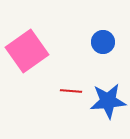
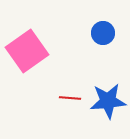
blue circle: moved 9 px up
red line: moved 1 px left, 7 px down
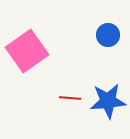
blue circle: moved 5 px right, 2 px down
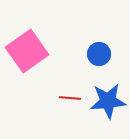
blue circle: moved 9 px left, 19 px down
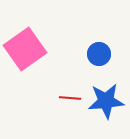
pink square: moved 2 px left, 2 px up
blue star: moved 2 px left
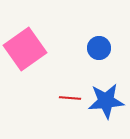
blue circle: moved 6 px up
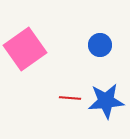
blue circle: moved 1 px right, 3 px up
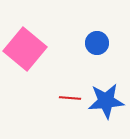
blue circle: moved 3 px left, 2 px up
pink square: rotated 15 degrees counterclockwise
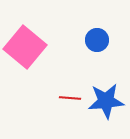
blue circle: moved 3 px up
pink square: moved 2 px up
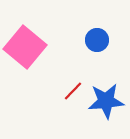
red line: moved 3 px right, 7 px up; rotated 50 degrees counterclockwise
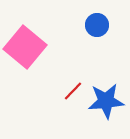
blue circle: moved 15 px up
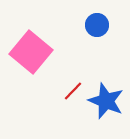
pink square: moved 6 px right, 5 px down
blue star: rotated 27 degrees clockwise
